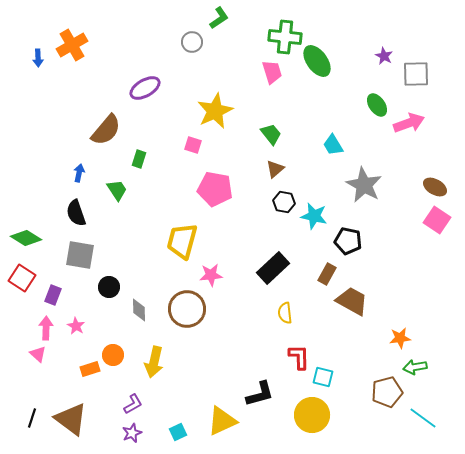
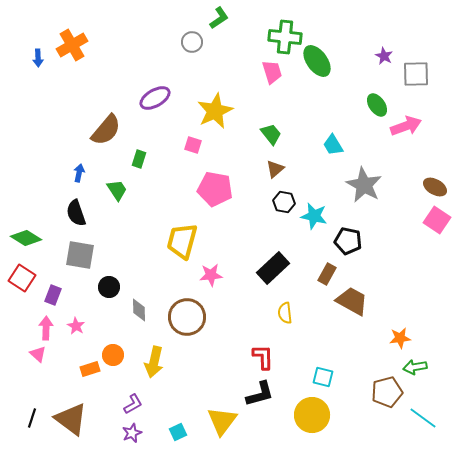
purple ellipse at (145, 88): moved 10 px right, 10 px down
pink arrow at (409, 123): moved 3 px left, 3 px down
brown circle at (187, 309): moved 8 px down
red L-shape at (299, 357): moved 36 px left
yellow triangle at (222, 421): rotated 28 degrees counterclockwise
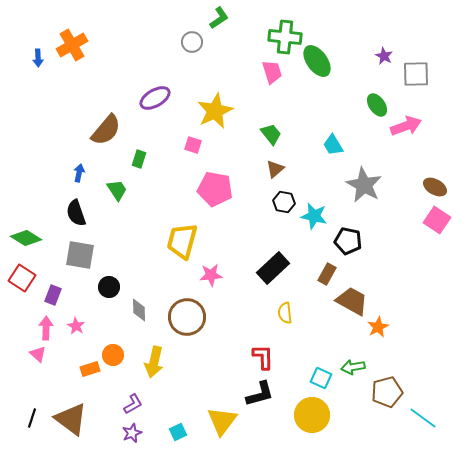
orange star at (400, 338): moved 22 px left, 11 px up; rotated 20 degrees counterclockwise
green arrow at (415, 367): moved 62 px left
cyan square at (323, 377): moved 2 px left, 1 px down; rotated 10 degrees clockwise
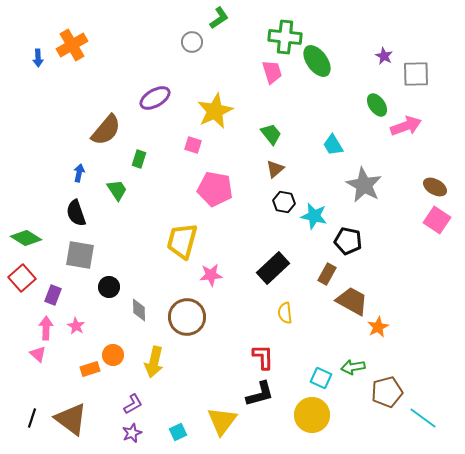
red square at (22, 278): rotated 16 degrees clockwise
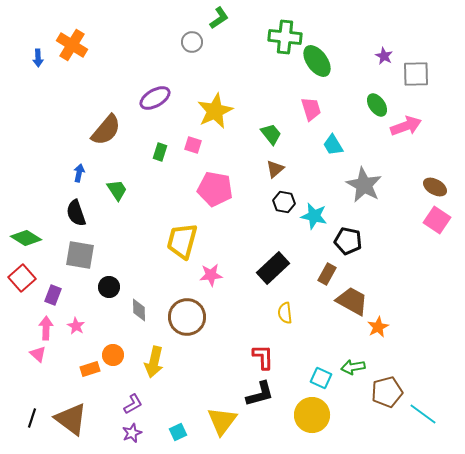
orange cross at (72, 45): rotated 28 degrees counterclockwise
pink trapezoid at (272, 72): moved 39 px right, 37 px down
green rectangle at (139, 159): moved 21 px right, 7 px up
cyan line at (423, 418): moved 4 px up
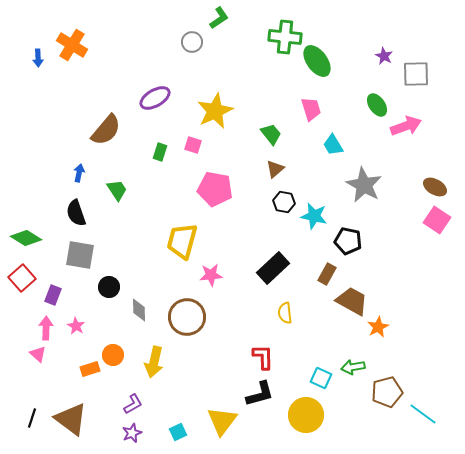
yellow circle at (312, 415): moved 6 px left
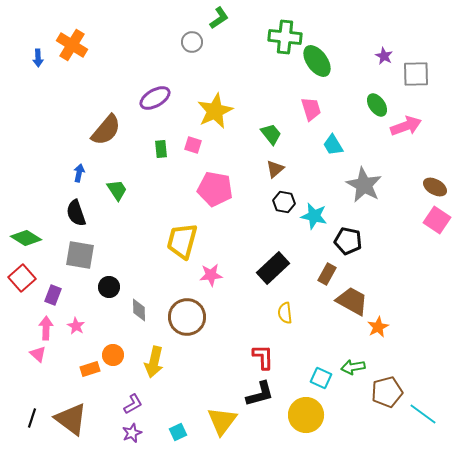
green rectangle at (160, 152): moved 1 px right, 3 px up; rotated 24 degrees counterclockwise
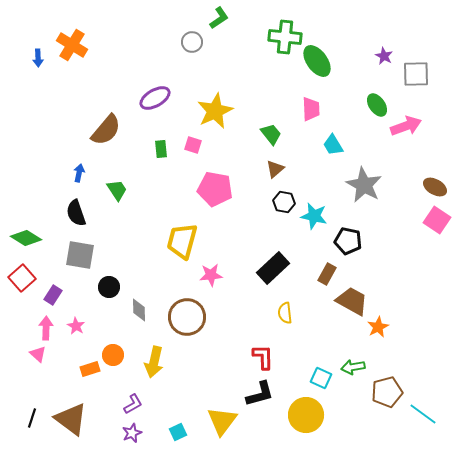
pink trapezoid at (311, 109): rotated 15 degrees clockwise
purple rectangle at (53, 295): rotated 12 degrees clockwise
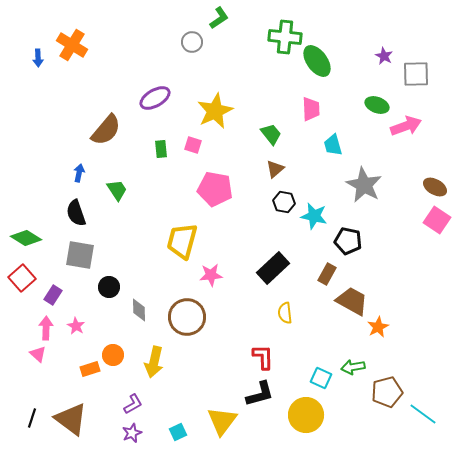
green ellipse at (377, 105): rotated 35 degrees counterclockwise
cyan trapezoid at (333, 145): rotated 15 degrees clockwise
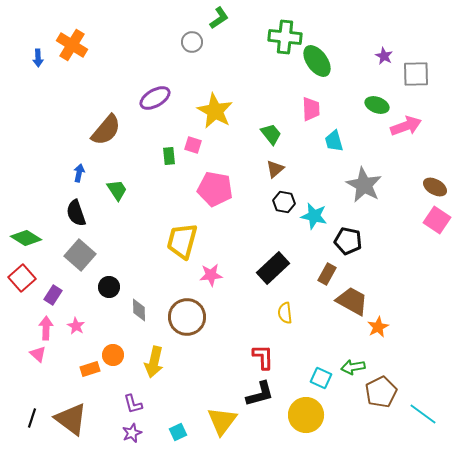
yellow star at (215, 111): rotated 18 degrees counterclockwise
cyan trapezoid at (333, 145): moved 1 px right, 4 px up
green rectangle at (161, 149): moved 8 px right, 7 px down
gray square at (80, 255): rotated 32 degrees clockwise
brown pentagon at (387, 392): moved 6 px left; rotated 12 degrees counterclockwise
purple L-shape at (133, 404): rotated 105 degrees clockwise
